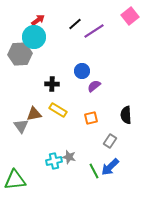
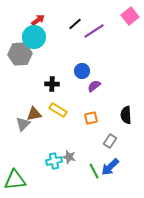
gray triangle: moved 2 px right, 2 px up; rotated 21 degrees clockwise
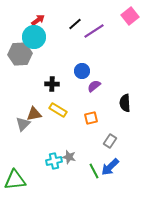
black semicircle: moved 1 px left, 12 px up
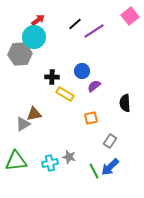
black cross: moved 7 px up
yellow rectangle: moved 7 px right, 16 px up
gray triangle: rotated 14 degrees clockwise
cyan cross: moved 4 px left, 2 px down
green triangle: moved 1 px right, 19 px up
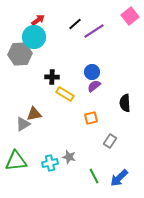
blue circle: moved 10 px right, 1 px down
blue arrow: moved 9 px right, 11 px down
green line: moved 5 px down
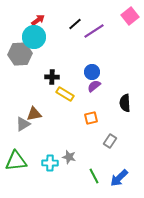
cyan cross: rotated 14 degrees clockwise
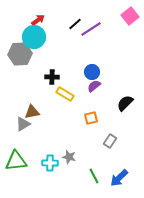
purple line: moved 3 px left, 2 px up
black semicircle: rotated 48 degrees clockwise
brown triangle: moved 2 px left, 2 px up
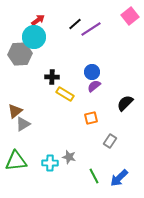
brown triangle: moved 17 px left, 1 px up; rotated 28 degrees counterclockwise
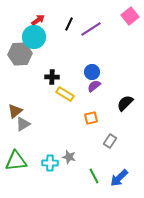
black line: moved 6 px left; rotated 24 degrees counterclockwise
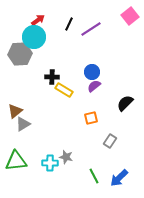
yellow rectangle: moved 1 px left, 4 px up
gray star: moved 3 px left
